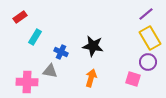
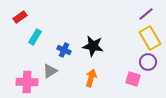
blue cross: moved 3 px right, 2 px up
gray triangle: rotated 42 degrees counterclockwise
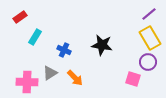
purple line: moved 3 px right
black star: moved 9 px right, 1 px up
gray triangle: moved 2 px down
orange arrow: moved 16 px left; rotated 120 degrees clockwise
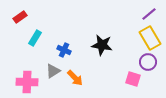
cyan rectangle: moved 1 px down
gray triangle: moved 3 px right, 2 px up
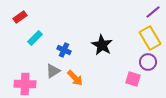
purple line: moved 4 px right, 2 px up
cyan rectangle: rotated 14 degrees clockwise
black star: rotated 20 degrees clockwise
pink cross: moved 2 px left, 2 px down
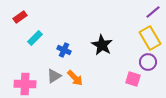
gray triangle: moved 1 px right, 5 px down
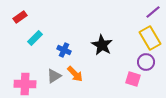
purple circle: moved 2 px left
orange arrow: moved 4 px up
